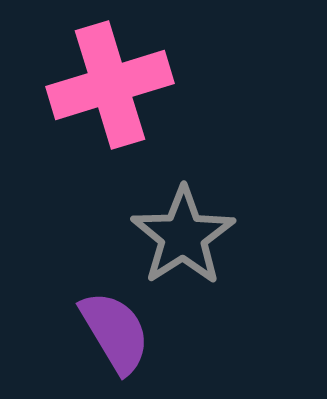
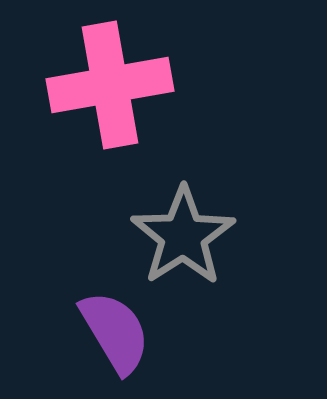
pink cross: rotated 7 degrees clockwise
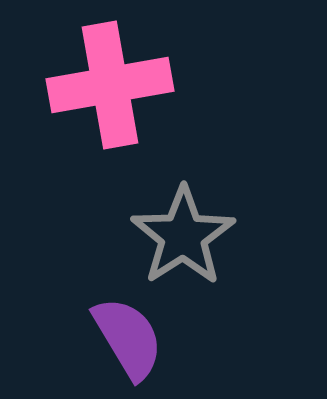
purple semicircle: moved 13 px right, 6 px down
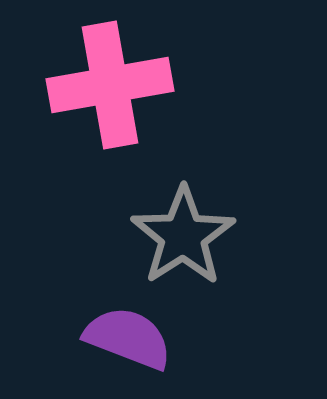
purple semicircle: rotated 38 degrees counterclockwise
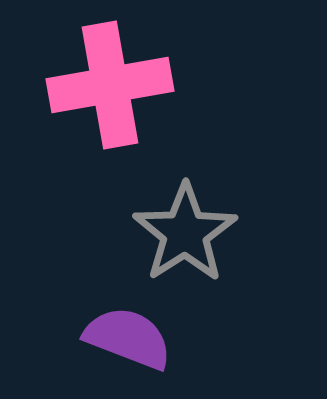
gray star: moved 2 px right, 3 px up
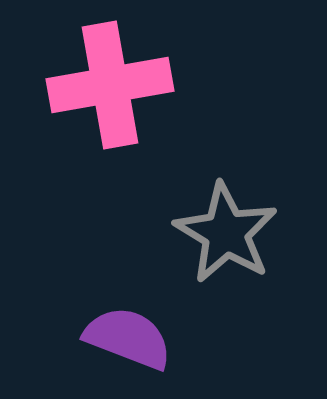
gray star: moved 41 px right; rotated 8 degrees counterclockwise
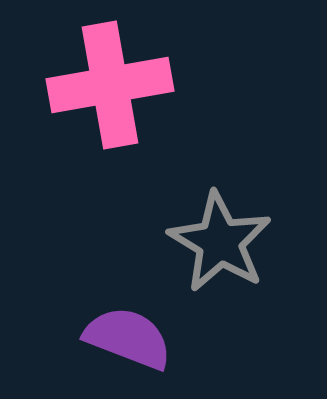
gray star: moved 6 px left, 9 px down
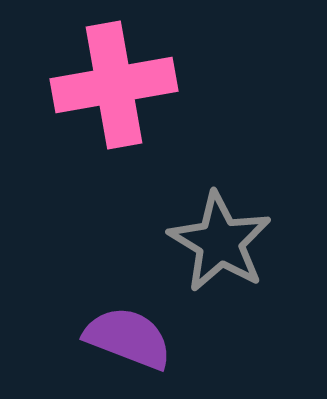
pink cross: moved 4 px right
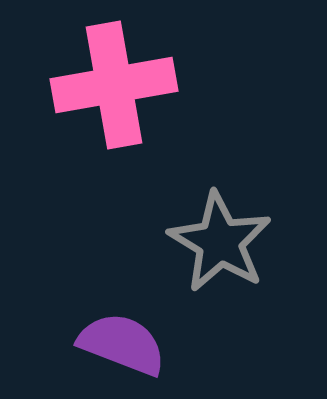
purple semicircle: moved 6 px left, 6 px down
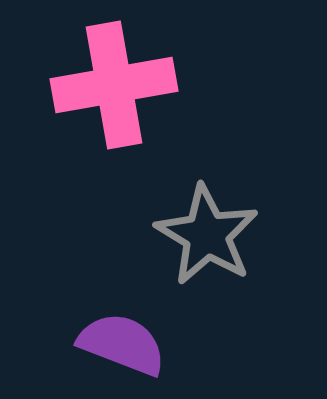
gray star: moved 13 px left, 7 px up
